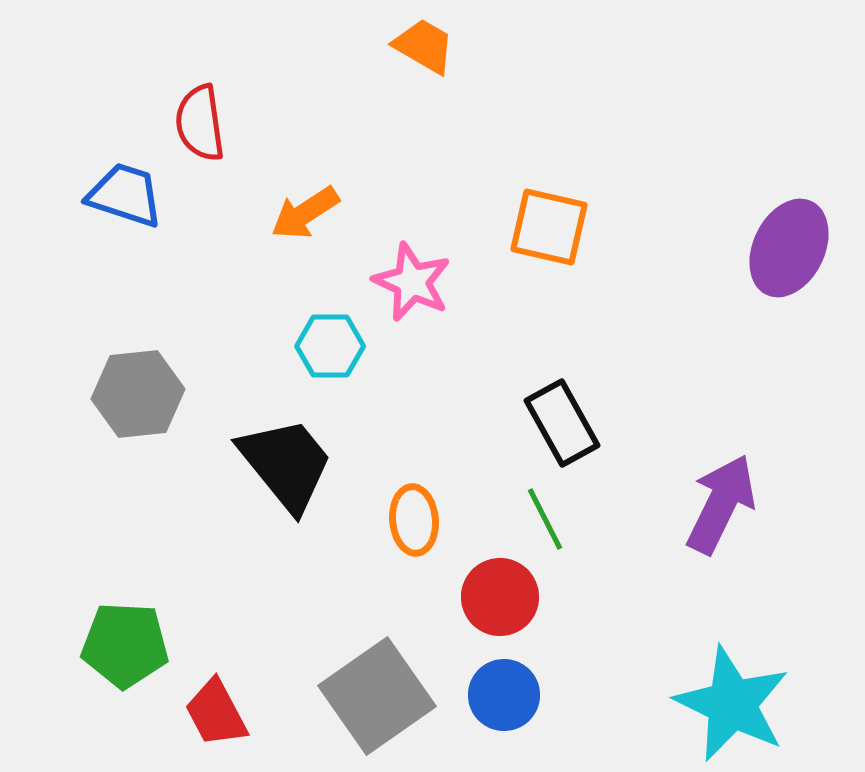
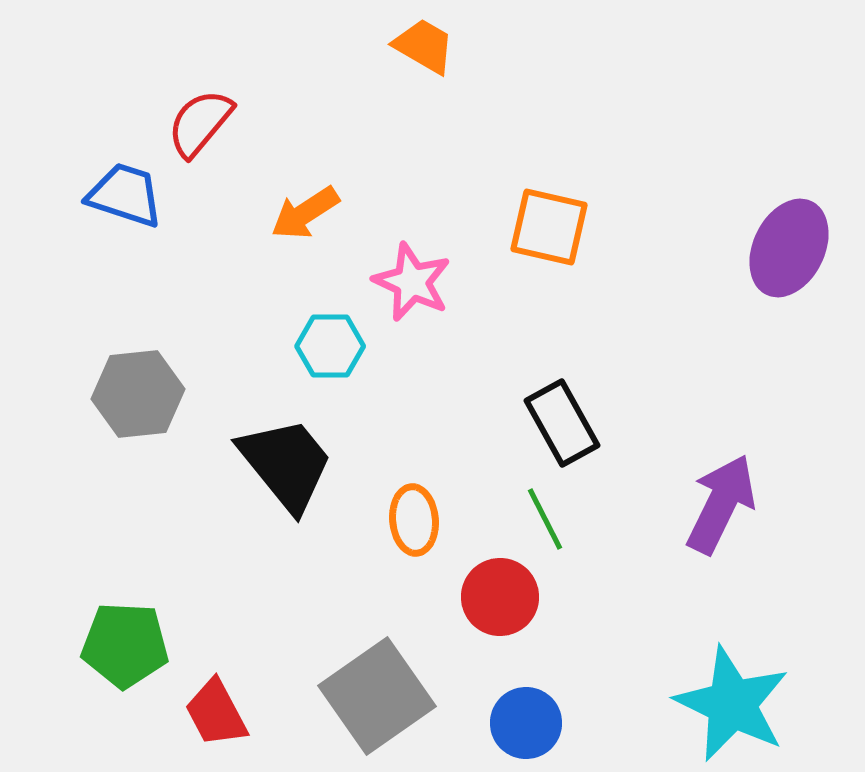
red semicircle: rotated 48 degrees clockwise
blue circle: moved 22 px right, 28 px down
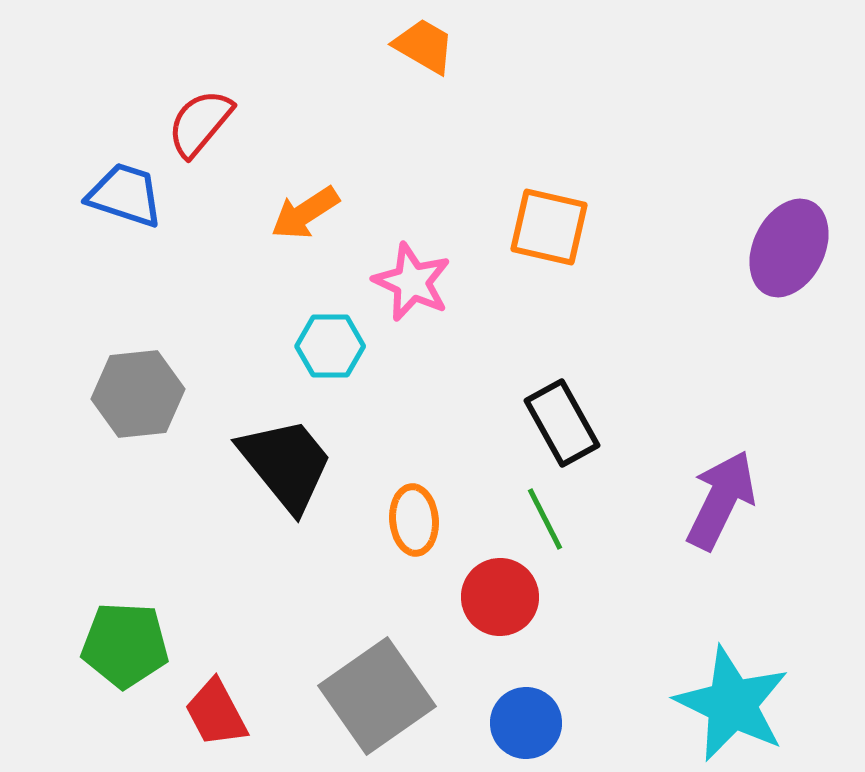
purple arrow: moved 4 px up
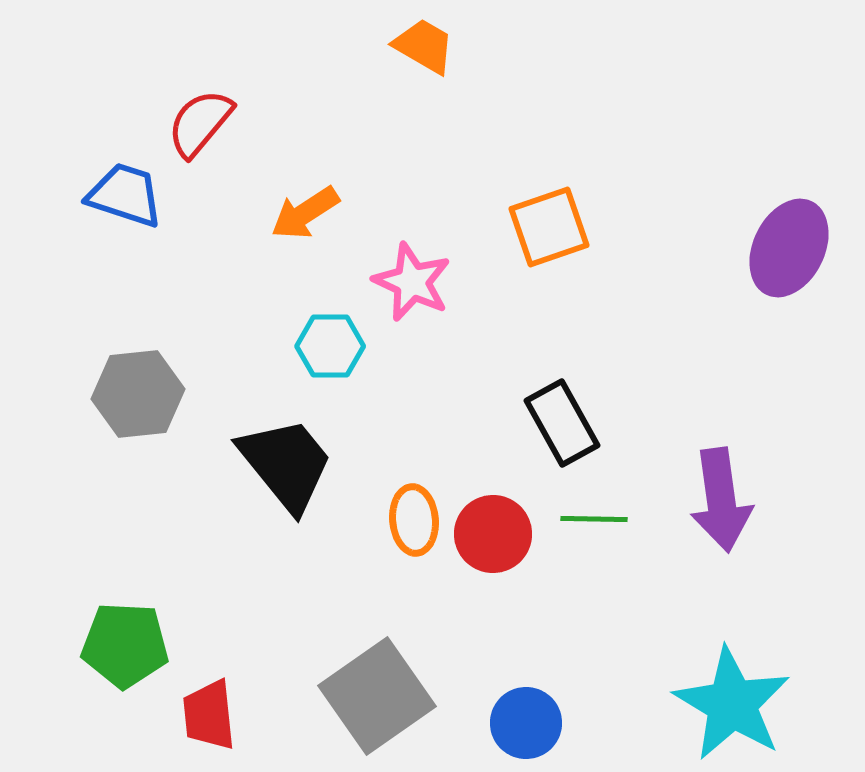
orange square: rotated 32 degrees counterclockwise
purple arrow: rotated 146 degrees clockwise
green line: moved 49 px right; rotated 62 degrees counterclockwise
red circle: moved 7 px left, 63 px up
cyan star: rotated 5 degrees clockwise
red trapezoid: moved 7 px left, 2 px down; rotated 22 degrees clockwise
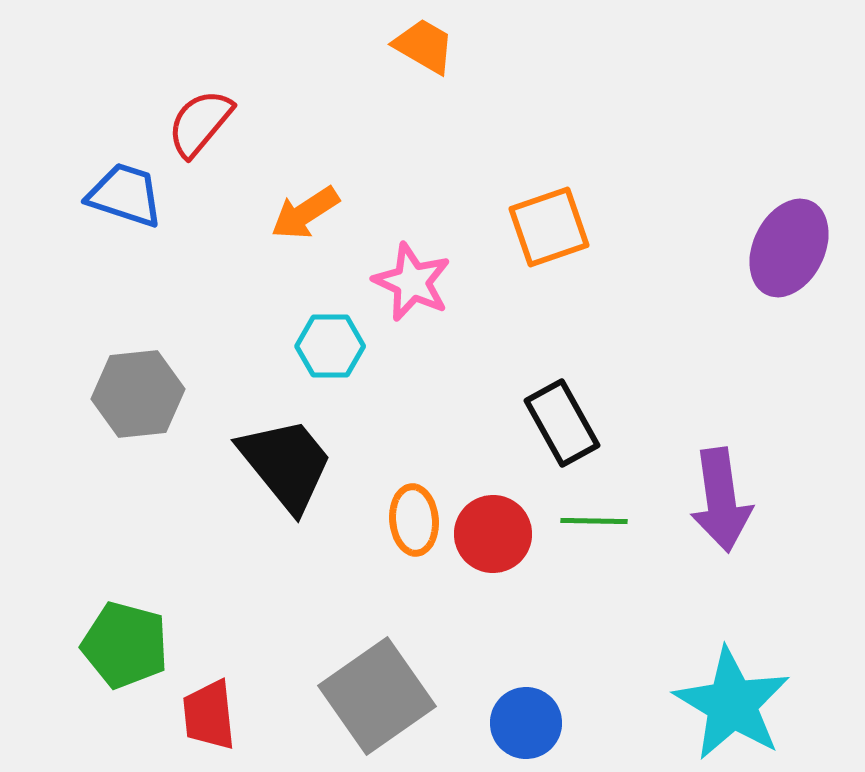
green line: moved 2 px down
green pentagon: rotated 12 degrees clockwise
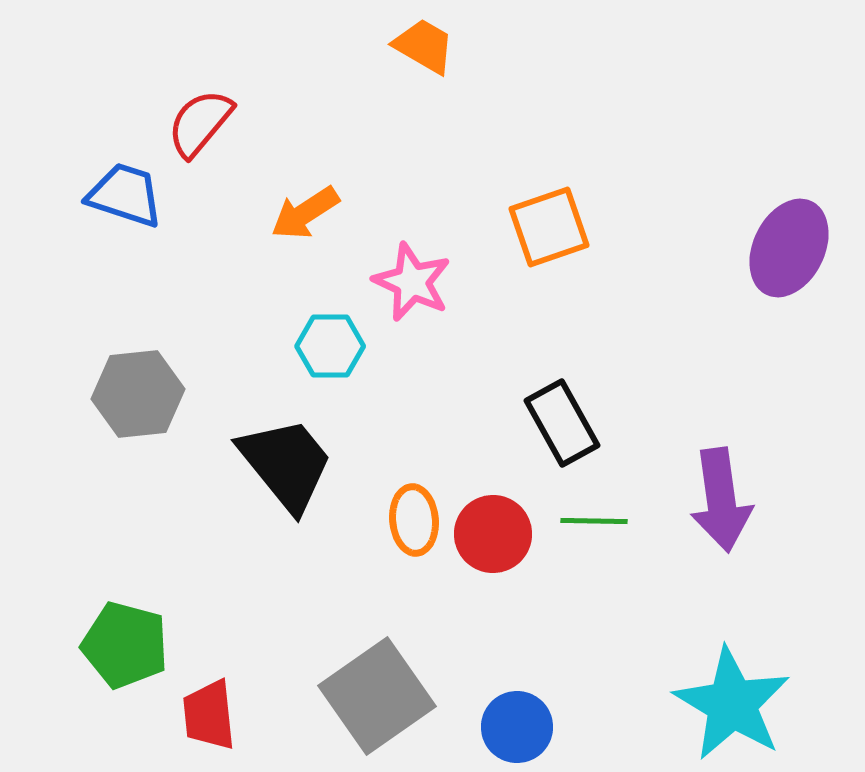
blue circle: moved 9 px left, 4 px down
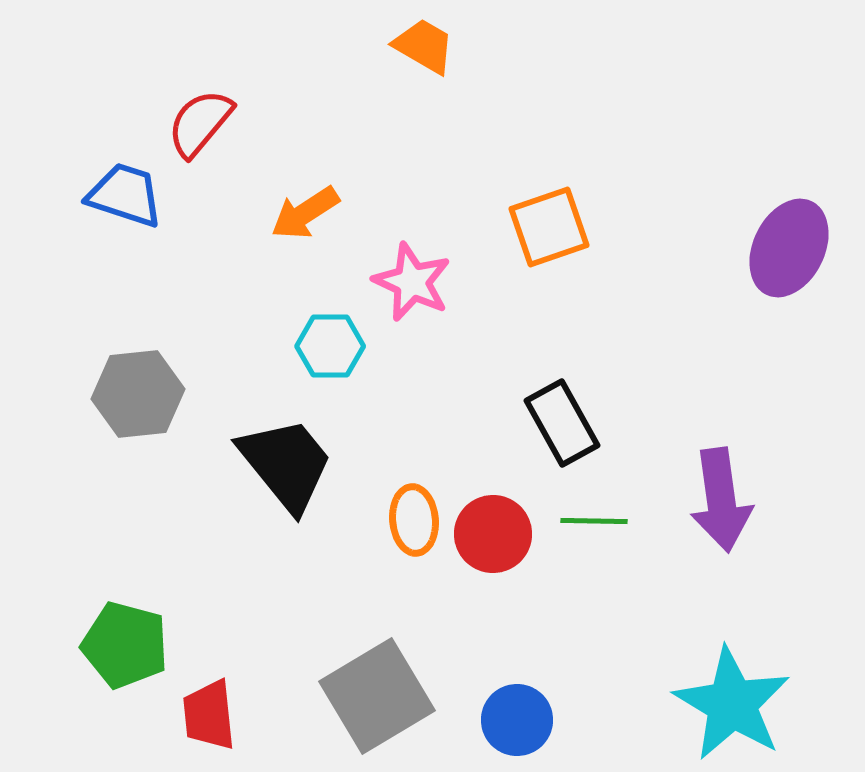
gray square: rotated 4 degrees clockwise
blue circle: moved 7 px up
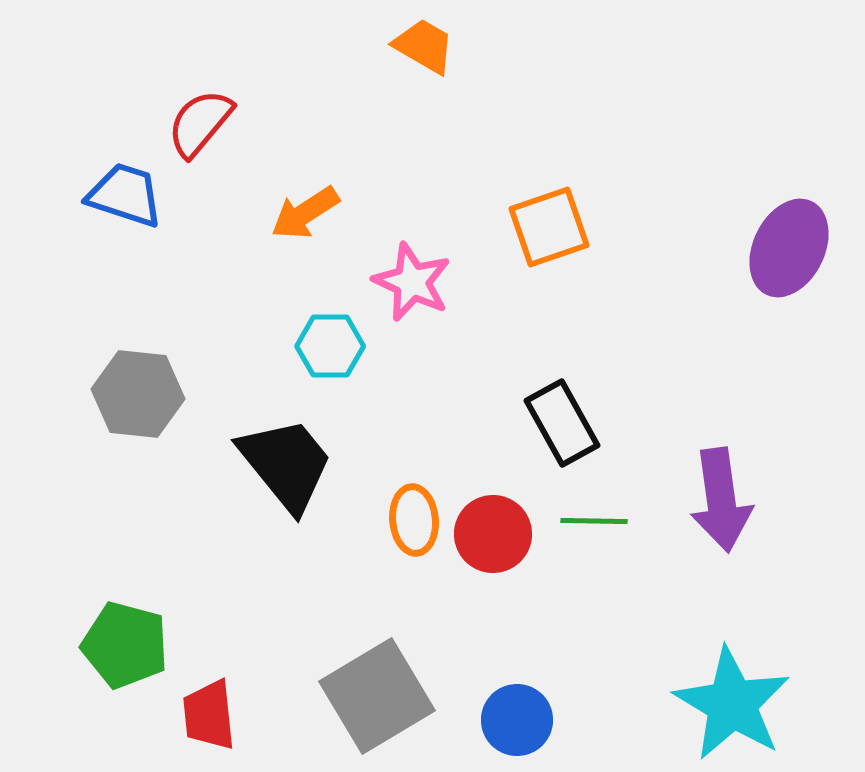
gray hexagon: rotated 12 degrees clockwise
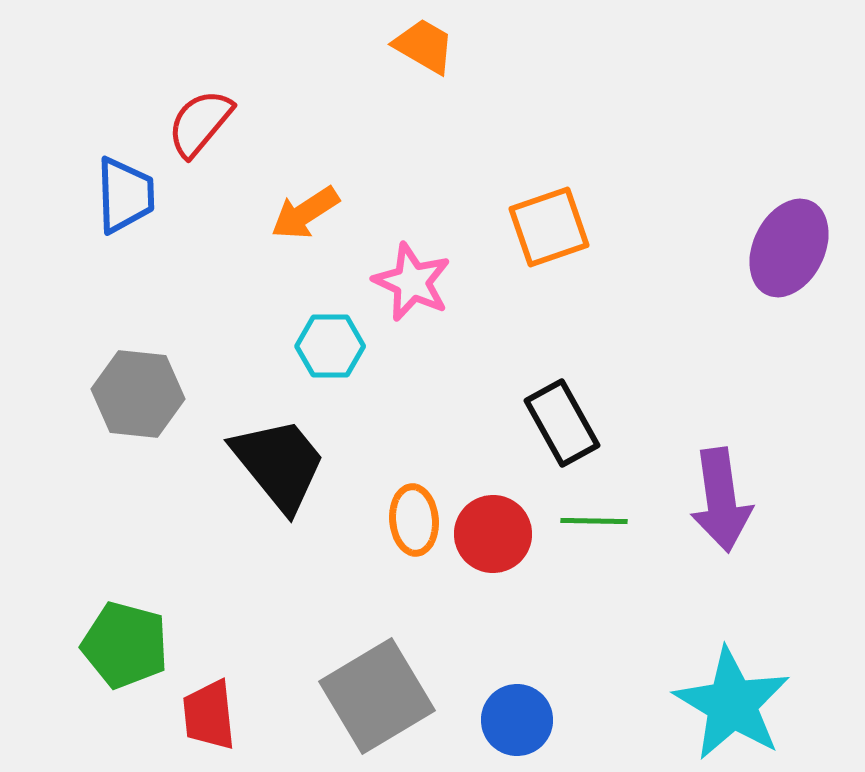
blue trapezoid: rotated 70 degrees clockwise
black trapezoid: moved 7 px left
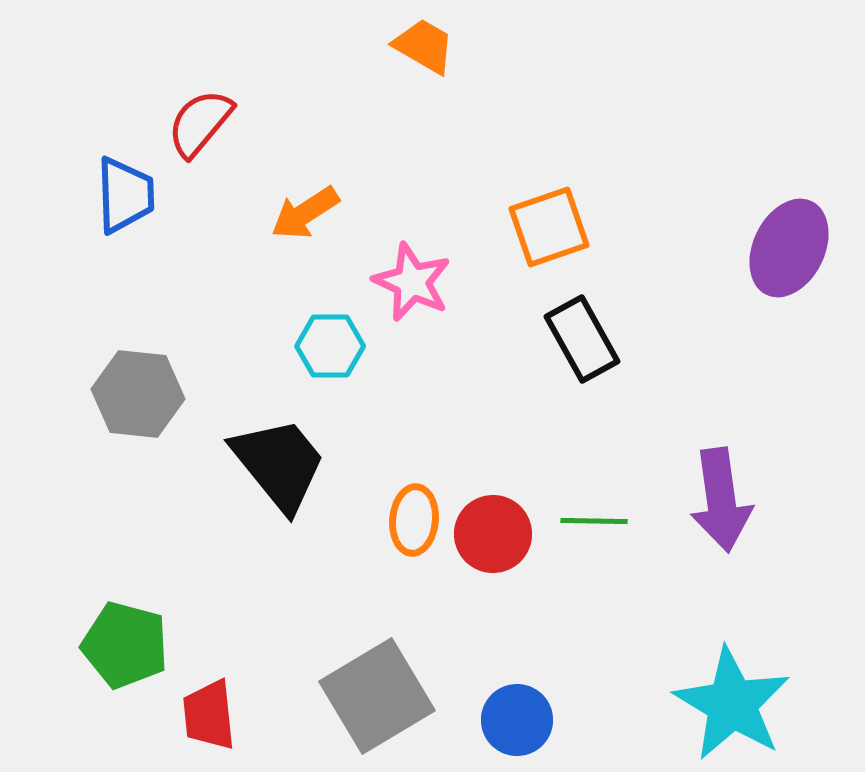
black rectangle: moved 20 px right, 84 px up
orange ellipse: rotated 10 degrees clockwise
